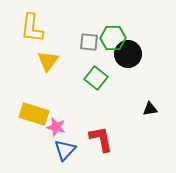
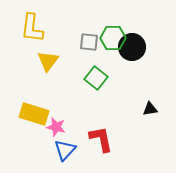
black circle: moved 4 px right, 7 px up
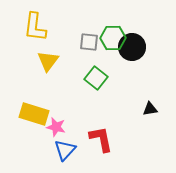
yellow L-shape: moved 3 px right, 1 px up
